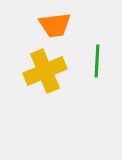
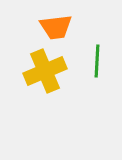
orange trapezoid: moved 1 px right, 2 px down
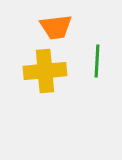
yellow cross: rotated 18 degrees clockwise
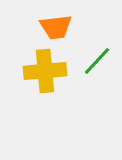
green line: rotated 40 degrees clockwise
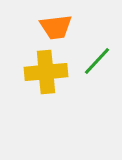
yellow cross: moved 1 px right, 1 px down
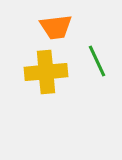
green line: rotated 68 degrees counterclockwise
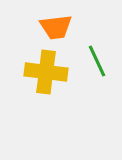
yellow cross: rotated 12 degrees clockwise
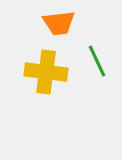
orange trapezoid: moved 3 px right, 4 px up
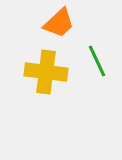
orange trapezoid: rotated 36 degrees counterclockwise
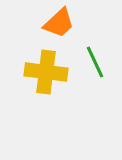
green line: moved 2 px left, 1 px down
